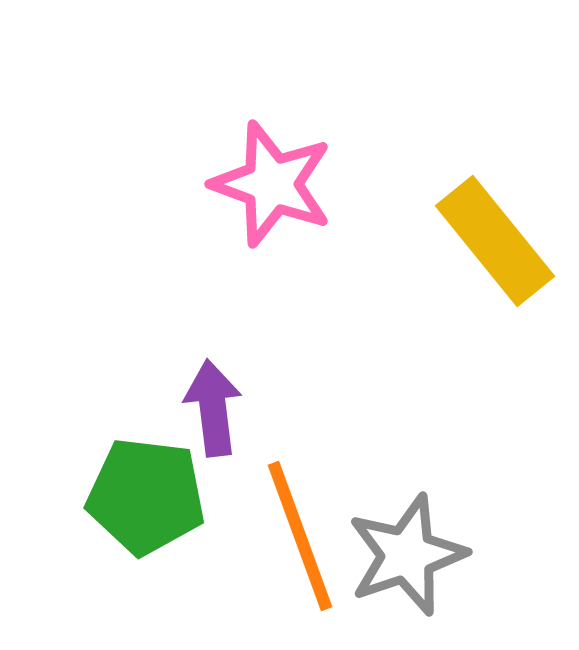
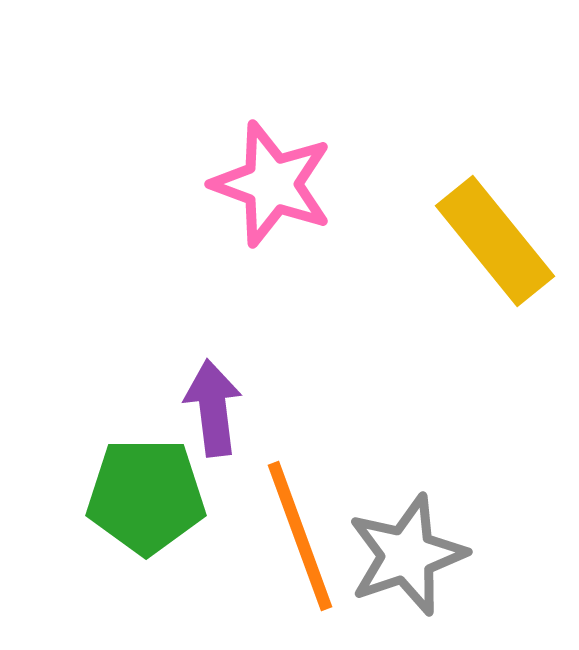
green pentagon: rotated 7 degrees counterclockwise
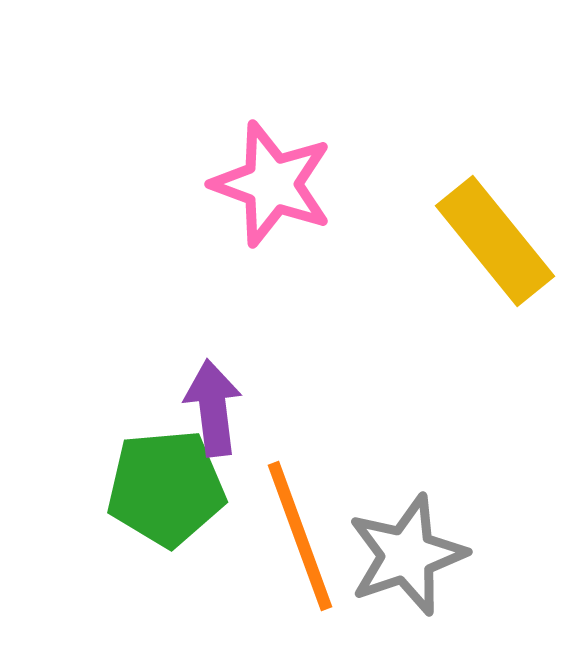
green pentagon: moved 20 px right, 8 px up; rotated 5 degrees counterclockwise
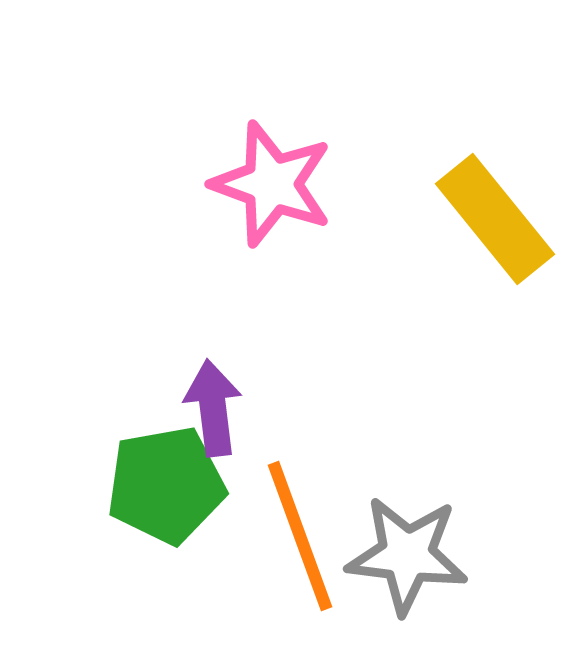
yellow rectangle: moved 22 px up
green pentagon: moved 3 px up; rotated 5 degrees counterclockwise
gray star: rotated 26 degrees clockwise
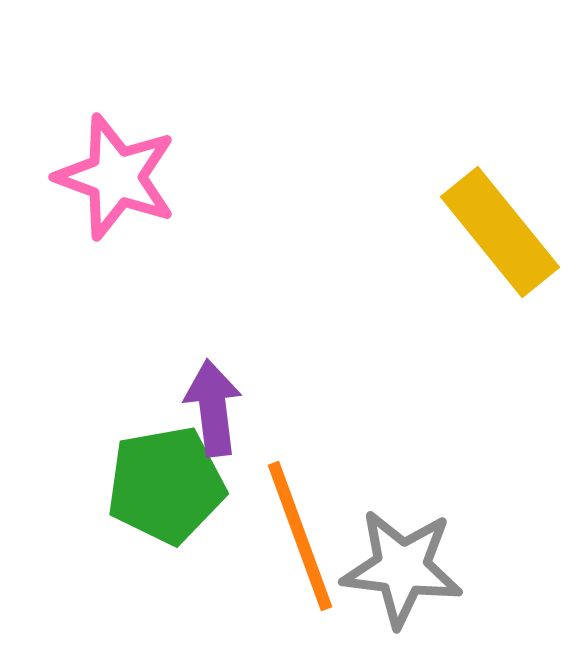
pink star: moved 156 px left, 7 px up
yellow rectangle: moved 5 px right, 13 px down
gray star: moved 5 px left, 13 px down
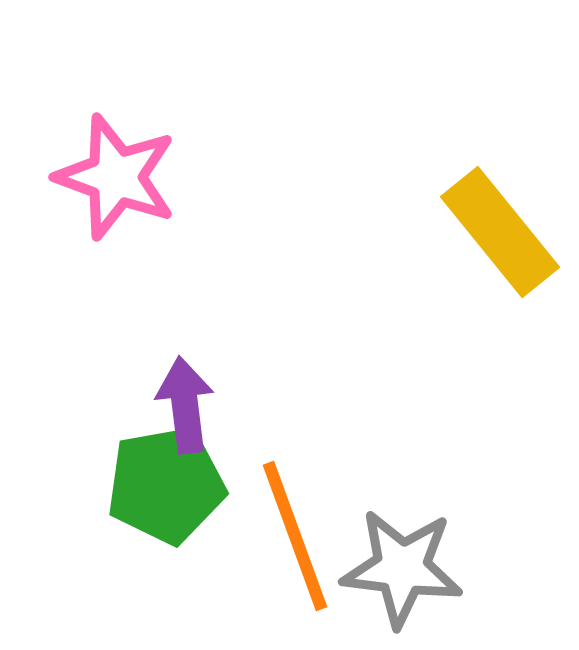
purple arrow: moved 28 px left, 3 px up
orange line: moved 5 px left
